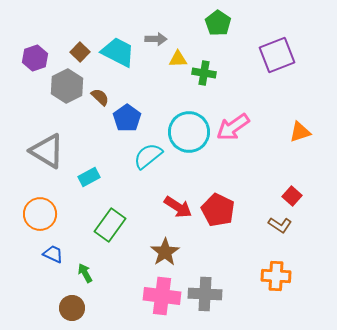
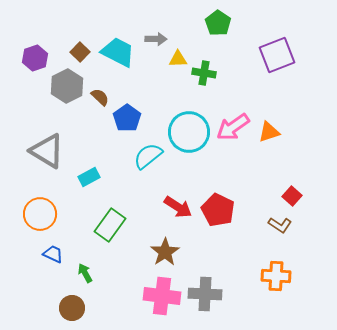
orange triangle: moved 31 px left
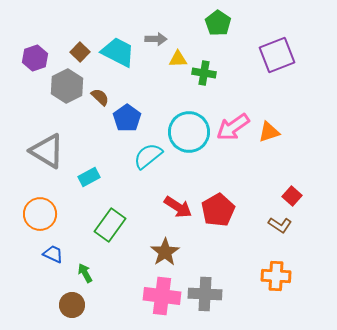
red pentagon: rotated 16 degrees clockwise
brown circle: moved 3 px up
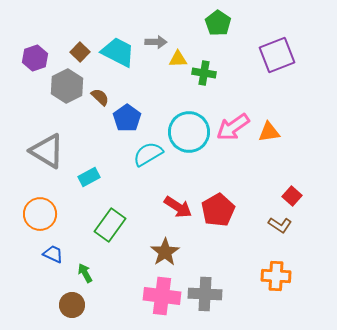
gray arrow: moved 3 px down
orange triangle: rotated 10 degrees clockwise
cyan semicircle: moved 2 px up; rotated 8 degrees clockwise
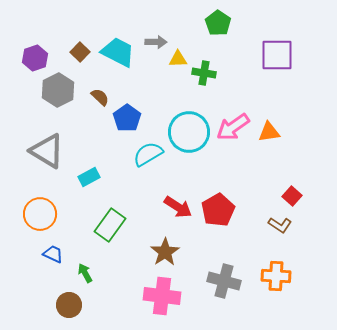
purple square: rotated 21 degrees clockwise
gray hexagon: moved 9 px left, 4 px down
gray cross: moved 19 px right, 13 px up; rotated 12 degrees clockwise
brown circle: moved 3 px left
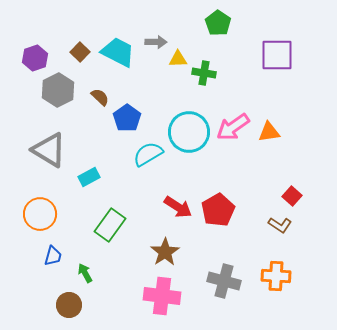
gray triangle: moved 2 px right, 1 px up
blue trapezoid: moved 2 px down; rotated 80 degrees clockwise
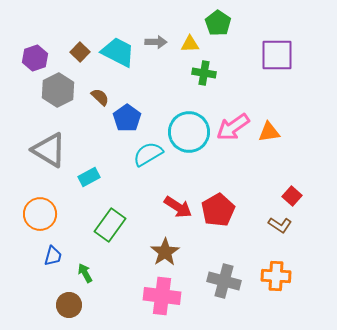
yellow triangle: moved 12 px right, 15 px up
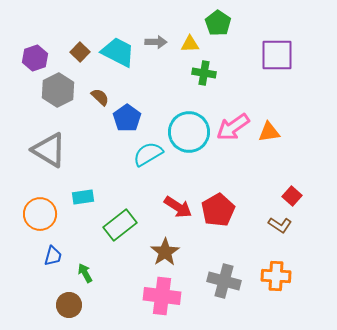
cyan rectangle: moved 6 px left, 20 px down; rotated 20 degrees clockwise
green rectangle: moved 10 px right; rotated 16 degrees clockwise
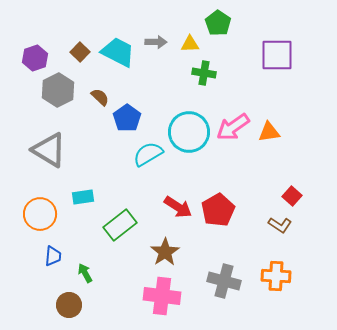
blue trapezoid: rotated 10 degrees counterclockwise
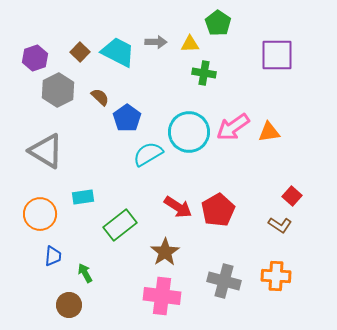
gray triangle: moved 3 px left, 1 px down
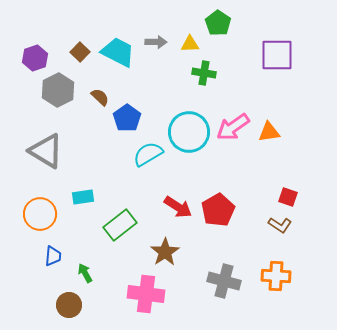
red square: moved 4 px left, 1 px down; rotated 24 degrees counterclockwise
pink cross: moved 16 px left, 2 px up
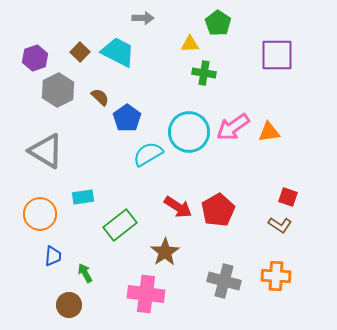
gray arrow: moved 13 px left, 24 px up
